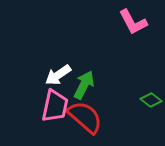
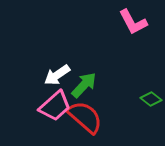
white arrow: moved 1 px left
green arrow: rotated 16 degrees clockwise
green diamond: moved 1 px up
pink trapezoid: rotated 36 degrees clockwise
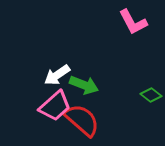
green arrow: rotated 68 degrees clockwise
green diamond: moved 4 px up
red semicircle: moved 3 px left, 3 px down
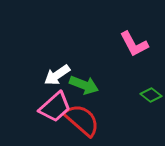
pink L-shape: moved 1 px right, 22 px down
pink trapezoid: moved 1 px down
